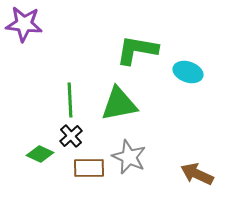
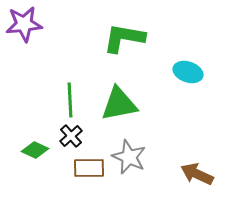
purple star: rotated 12 degrees counterclockwise
green L-shape: moved 13 px left, 12 px up
green diamond: moved 5 px left, 4 px up
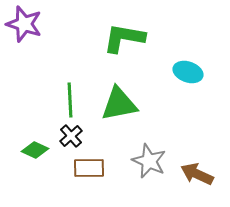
purple star: rotated 24 degrees clockwise
gray star: moved 20 px right, 4 px down
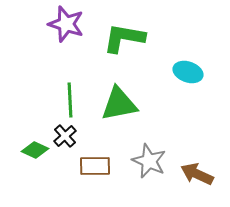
purple star: moved 42 px right
black cross: moved 6 px left
brown rectangle: moved 6 px right, 2 px up
